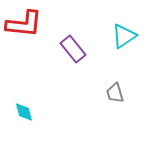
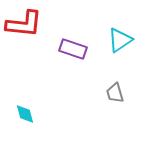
cyan triangle: moved 4 px left, 4 px down
purple rectangle: rotated 32 degrees counterclockwise
cyan diamond: moved 1 px right, 2 px down
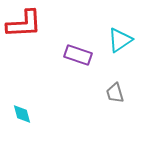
red L-shape: rotated 9 degrees counterclockwise
purple rectangle: moved 5 px right, 6 px down
cyan diamond: moved 3 px left
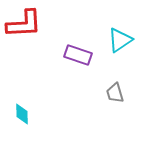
cyan diamond: rotated 15 degrees clockwise
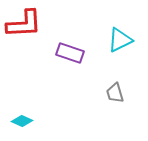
cyan triangle: rotated 8 degrees clockwise
purple rectangle: moved 8 px left, 2 px up
cyan diamond: moved 7 px down; rotated 65 degrees counterclockwise
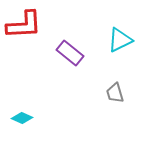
red L-shape: moved 1 px down
purple rectangle: rotated 20 degrees clockwise
cyan diamond: moved 3 px up
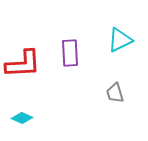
red L-shape: moved 1 px left, 39 px down
purple rectangle: rotated 48 degrees clockwise
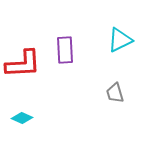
purple rectangle: moved 5 px left, 3 px up
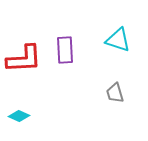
cyan triangle: moved 2 px left; rotated 44 degrees clockwise
red L-shape: moved 1 px right, 5 px up
cyan diamond: moved 3 px left, 2 px up
